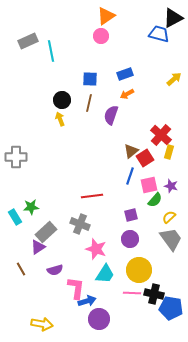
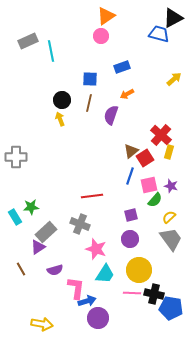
blue rectangle at (125, 74): moved 3 px left, 7 px up
purple circle at (99, 319): moved 1 px left, 1 px up
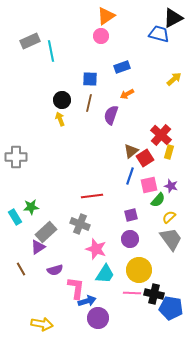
gray rectangle at (28, 41): moved 2 px right
green semicircle at (155, 200): moved 3 px right
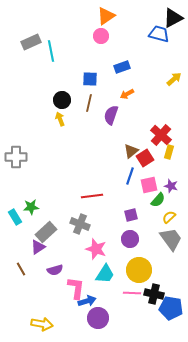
gray rectangle at (30, 41): moved 1 px right, 1 px down
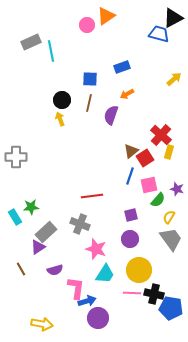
pink circle at (101, 36): moved 14 px left, 11 px up
purple star at (171, 186): moved 6 px right, 3 px down
yellow semicircle at (169, 217): rotated 16 degrees counterclockwise
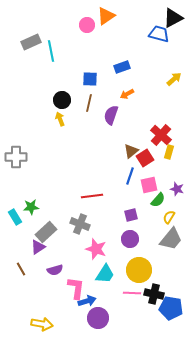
gray trapezoid at (171, 239): rotated 75 degrees clockwise
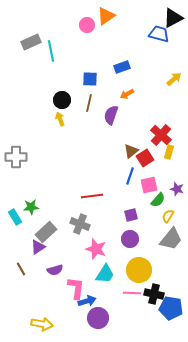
yellow semicircle at (169, 217): moved 1 px left, 1 px up
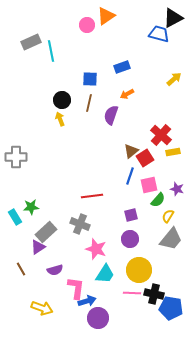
yellow rectangle at (169, 152): moved 4 px right; rotated 64 degrees clockwise
yellow arrow at (42, 324): moved 16 px up; rotated 10 degrees clockwise
